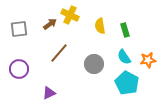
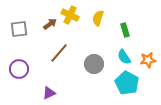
yellow semicircle: moved 2 px left, 8 px up; rotated 28 degrees clockwise
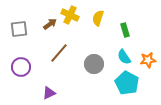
purple circle: moved 2 px right, 2 px up
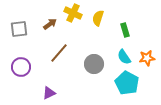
yellow cross: moved 3 px right, 2 px up
orange star: moved 1 px left, 2 px up
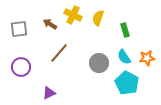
yellow cross: moved 2 px down
brown arrow: rotated 112 degrees counterclockwise
gray circle: moved 5 px right, 1 px up
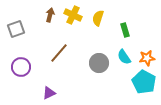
brown arrow: moved 9 px up; rotated 72 degrees clockwise
gray square: moved 3 px left; rotated 12 degrees counterclockwise
cyan pentagon: moved 17 px right, 1 px up
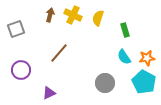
gray circle: moved 6 px right, 20 px down
purple circle: moved 3 px down
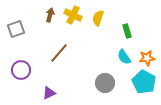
green rectangle: moved 2 px right, 1 px down
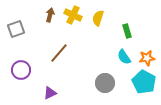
purple triangle: moved 1 px right
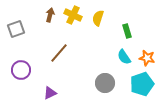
orange star: rotated 21 degrees clockwise
cyan pentagon: moved 2 px left, 2 px down; rotated 25 degrees clockwise
